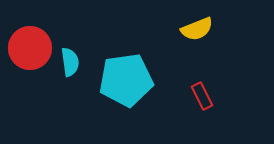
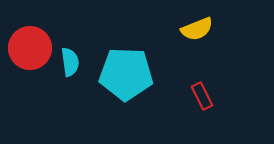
cyan pentagon: moved 6 px up; rotated 10 degrees clockwise
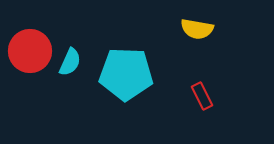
yellow semicircle: rotated 32 degrees clockwise
red circle: moved 3 px down
cyan semicircle: rotated 32 degrees clockwise
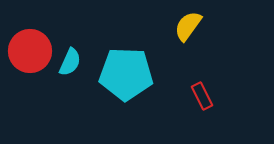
yellow semicircle: moved 9 px left, 3 px up; rotated 116 degrees clockwise
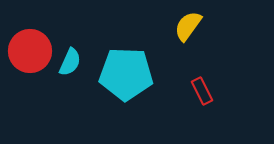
red rectangle: moved 5 px up
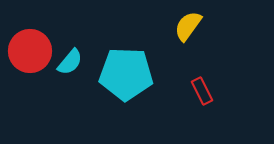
cyan semicircle: rotated 16 degrees clockwise
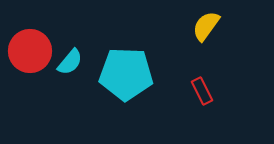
yellow semicircle: moved 18 px right
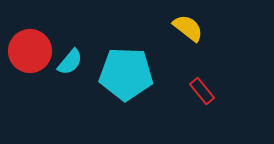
yellow semicircle: moved 18 px left, 2 px down; rotated 92 degrees clockwise
red rectangle: rotated 12 degrees counterclockwise
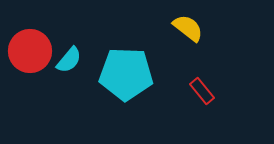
cyan semicircle: moved 1 px left, 2 px up
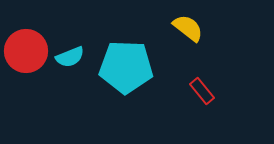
red circle: moved 4 px left
cyan semicircle: moved 1 px right, 3 px up; rotated 28 degrees clockwise
cyan pentagon: moved 7 px up
